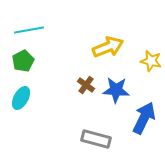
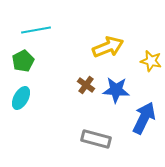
cyan line: moved 7 px right
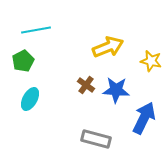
cyan ellipse: moved 9 px right, 1 px down
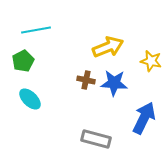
brown cross: moved 5 px up; rotated 24 degrees counterclockwise
blue star: moved 2 px left, 7 px up
cyan ellipse: rotated 75 degrees counterclockwise
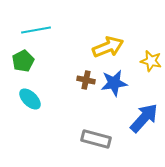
blue star: rotated 12 degrees counterclockwise
blue arrow: rotated 16 degrees clockwise
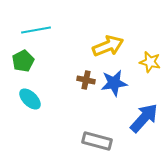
yellow arrow: moved 1 px up
yellow star: moved 1 px left, 1 px down
gray rectangle: moved 1 px right, 2 px down
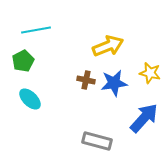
yellow star: moved 11 px down
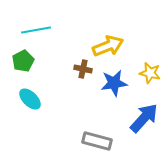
brown cross: moved 3 px left, 11 px up
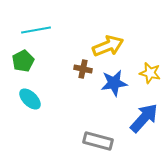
gray rectangle: moved 1 px right
